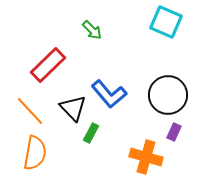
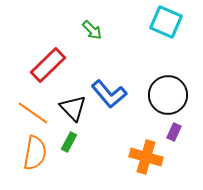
orange line: moved 3 px right, 2 px down; rotated 12 degrees counterclockwise
green rectangle: moved 22 px left, 9 px down
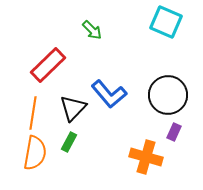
black triangle: rotated 28 degrees clockwise
orange line: rotated 64 degrees clockwise
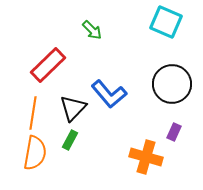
black circle: moved 4 px right, 11 px up
green rectangle: moved 1 px right, 2 px up
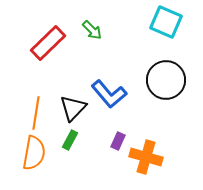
red rectangle: moved 22 px up
black circle: moved 6 px left, 4 px up
orange line: moved 3 px right
purple rectangle: moved 56 px left, 9 px down
orange semicircle: moved 1 px left
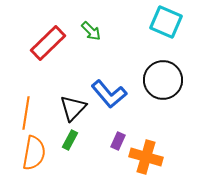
green arrow: moved 1 px left, 1 px down
black circle: moved 3 px left
orange line: moved 10 px left
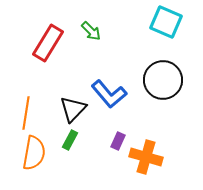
red rectangle: rotated 15 degrees counterclockwise
black triangle: moved 1 px down
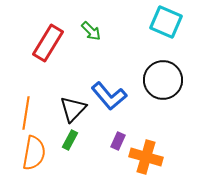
blue L-shape: moved 2 px down
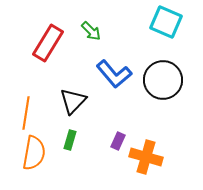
blue L-shape: moved 5 px right, 22 px up
black triangle: moved 8 px up
green rectangle: rotated 12 degrees counterclockwise
